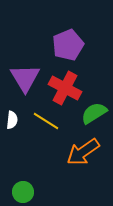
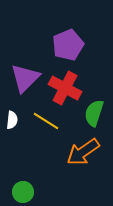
purple triangle: rotated 16 degrees clockwise
green semicircle: rotated 40 degrees counterclockwise
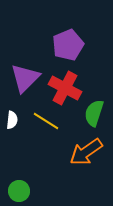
orange arrow: moved 3 px right
green circle: moved 4 px left, 1 px up
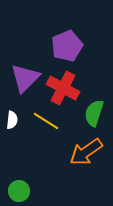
purple pentagon: moved 1 px left, 1 px down
red cross: moved 2 px left
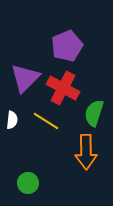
orange arrow: rotated 56 degrees counterclockwise
green circle: moved 9 px right, 8 px up
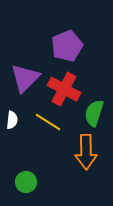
red cross: moved 1 px right, 1 px down
yellow line: moved 2 px right, 1 px down
green circle: moved 2 px left, 1 px up
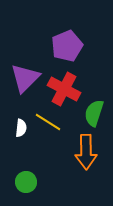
white semicircle: moved 9 px right, 8 px down
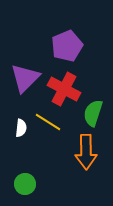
green semicircle: moved 1 px left
green circle: moved 1 px left, 2 px down
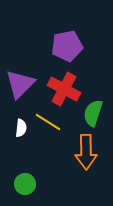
purple pentagon: rotated 12 degrees clockwise
purple triangle: moved 5 px left, 6 px down
